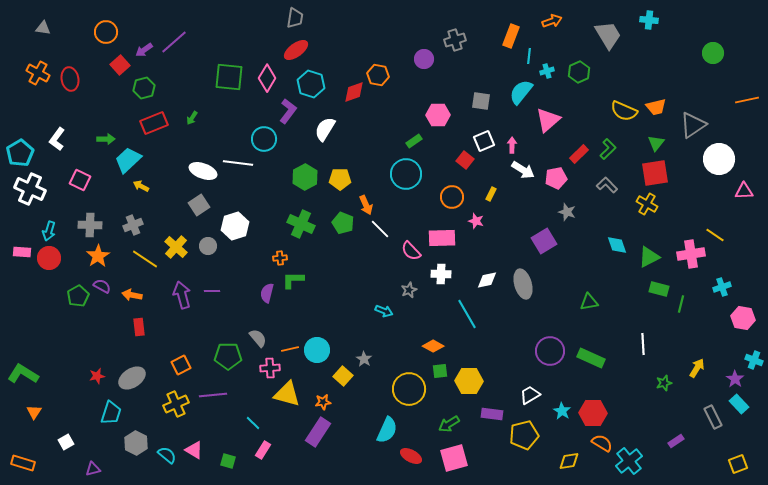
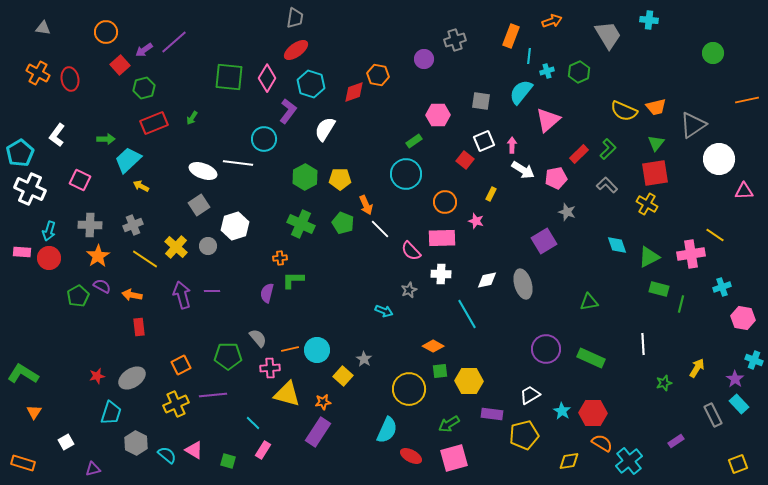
white L-shape at (57, 139): moved 4 px up
orange circle at (452, 197): moved 7 px left, 5 px down
purple circle at (550, 351): moved 4 px left, 2 px up
gray rectangle at (713, 417): moved 2 px up
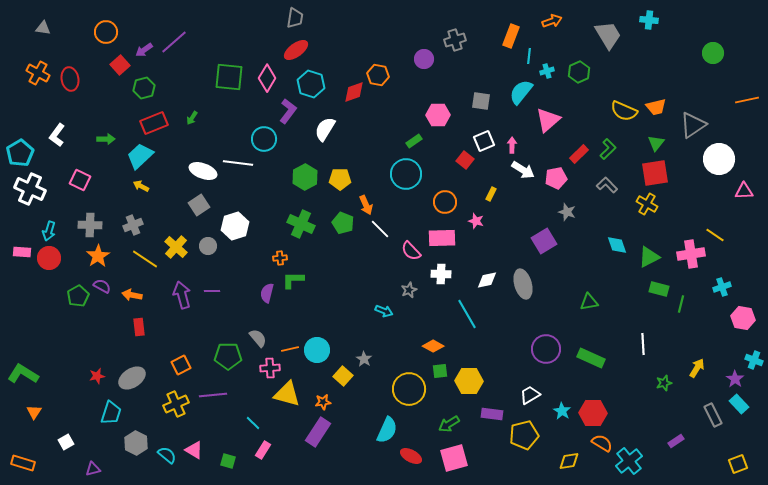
cyan trapezoid at (128, 160): moved 12 px right, 4 px up
